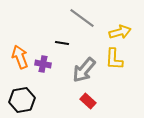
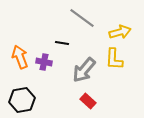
purple cross: moved 1 px right, 2 px up
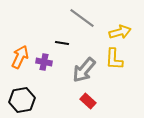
orange arrow: rotated 45 degrees clockwise
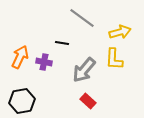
black hexagon: moved 1 px down
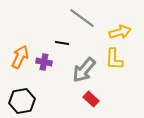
red rectangle: moved 3 px right, 2 px up
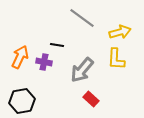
black line: moved 5 px left, 2 px down
yellow L-shape: moved 2 px right
gray arrow: moved 2 px left
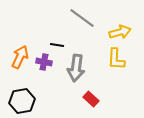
gray arrow: moved 6 px left, 2 px up; rotated 32 degrees counterclockwise
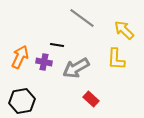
yellow arrow: moved 4 px right, 2 px up; rotated 120 degrees counterclockwise
gray arrow: rotated 52 degrees clockwise
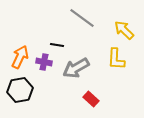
black hexagon: moved 2 px left, 11 px up
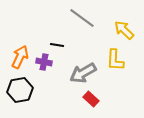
yellow L-shape: moved 1 px left, 1 px down
gray arrow: moved 7 px right, 5 px down
